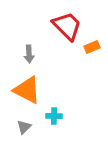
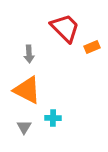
red trapezoid: moved 2 px left, 2 px down
cyan cross: moved 1 px left, 2 px down
gray triangle: rotated 14 degrees counterclockwise
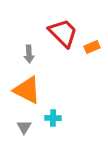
red trapezoid: moved 2 px left, 5 px down
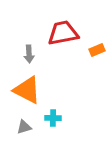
red trapezoid: rotated 56 degrees counterclockwise
orange rectangle: moved 5 px right, 3 px down
gray triangle: rotated 42 degrees clockwise
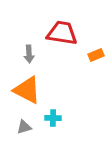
red trapezoid: moved 1 px left; rotated 20 degrees clockwise
orange rectangle: moved 1 px left, 5 px down
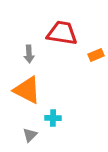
gray triangle: moved 6 px right, 8 px down; rotated 28 degrees counterclockwise
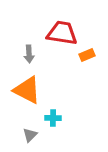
orange rectangle: moved 9 px left
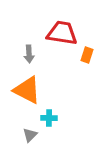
orange rectangle: rotated 49 degrees counterclockwise
cyan cross: moved 4 px left
